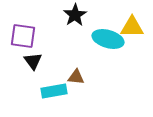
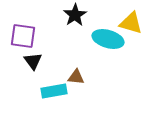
yellow triangle: moved 1 px left, 4 px up; rotated 15 degrees clockwise
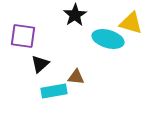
black triangle: moved 7 px right, 3 px down; rotated 24 degrees clockwise
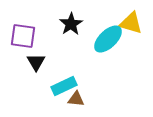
black star: moved 4 px left, 9 px down
cyan ellipse: rotated 60 degrees counterclockwise
black triangle: moved 4 px left, 2 px up; rotated 18 degrees counterclockwise
brown triangle: moved 22 px down
cyan rectangle: moved 10 px right, 5 px up; rotated 15 degrees counterclockwise
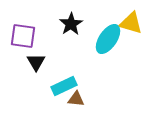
cyan ellipse: rotated 12 degrees counterclockwise
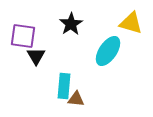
cyan ellipse: moved 12 px down
black triangle: moved 6 px up
cyan rectangle: rotated 60 degrees counterclockwise
